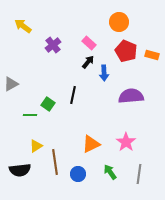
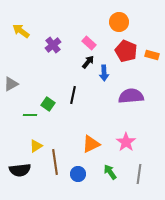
yellow arrow: moved 2 px left, 5 px down
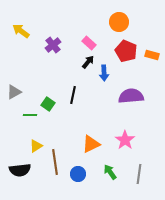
gray triangle: moved 3 px right, 8 px down
pink star: moved 1 px left, 2 px up
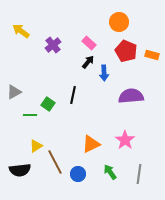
brown line: rotated 20 degrees counterclockwise
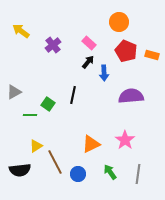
gray line: moved 1 px left
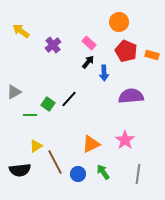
black line: moved 4 px left, 4 px down; rotated 30 degrees clockwise
green arrow: moved 7 px left
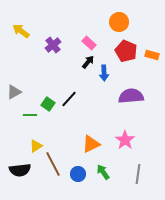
brown line: moved 2 px left, 2 px down
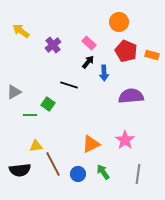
black line: moved 14 px up; rotated 66 degrees clockwise
yellow triangle: rotated 24 degrees clockwise
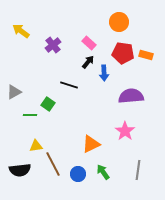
red pentagon: moved 3 px left, 2 px down; rotated 15 degrees counterclockwise
orange rectangle: moved 6 px left
pink star: moved 9 px up
gray line: moved 4 px up
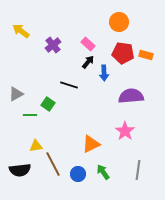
pink rectangle: moved 1 px left, 1 px down
gray triangle: moved 2 px right, 2 px down
